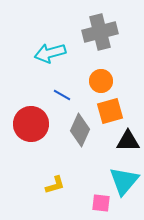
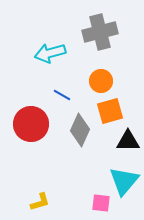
yellow L-shape: moved 15 px left, 17 px down
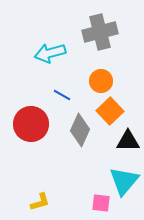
orange square: rotated 28 degrees counterclockwise
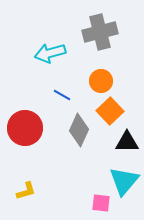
red circle: moved 6 px left, 4 px down
gray diamond: moved 1 px left
black triangle: moved 1 px left, 1 px down
yellow L-shape: moved 14 px left, 11 px up
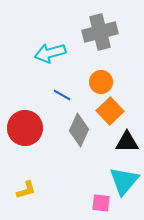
orange circle: moved 1 px down
yellow L-shape: moved 1 px up
